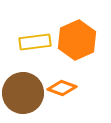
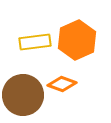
orange diamond: moved 4 px up
brown circle: moved 2 px down
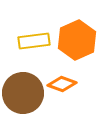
yellow rectangle: moved 1 px left, 1 px up
brown circle: moved 2 px up
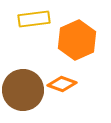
yellow rectangle: moved 22 px up
brown circle: moved 3 px up
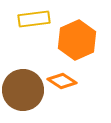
orange diamond: moved 3 px up; rotated 12 degrees clockwise
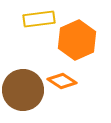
yellow rectangle: moved 5 px right
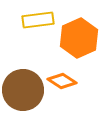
yellow rectangle: moved 1 px left, 1 px down
orange hexagon: moved 2 px right, 2 px up
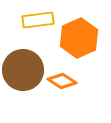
brown circle: moved 20 px up
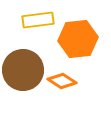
orange hexagon: moved 1 px left, 1 px down; rotated 18 degrees clockwise
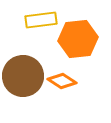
yellow rectangle: moved 3 px right
brown circle: moved 6 px down
